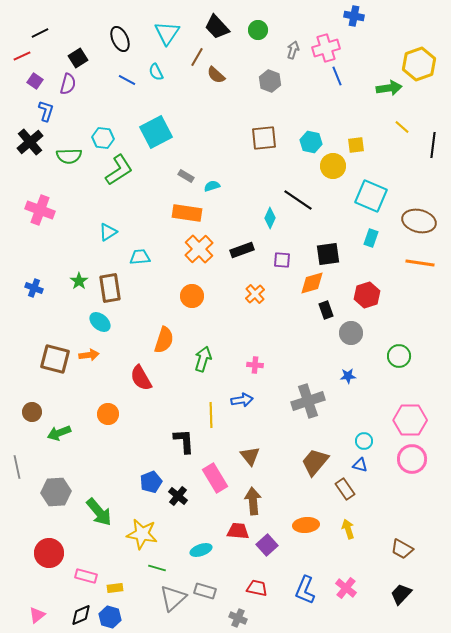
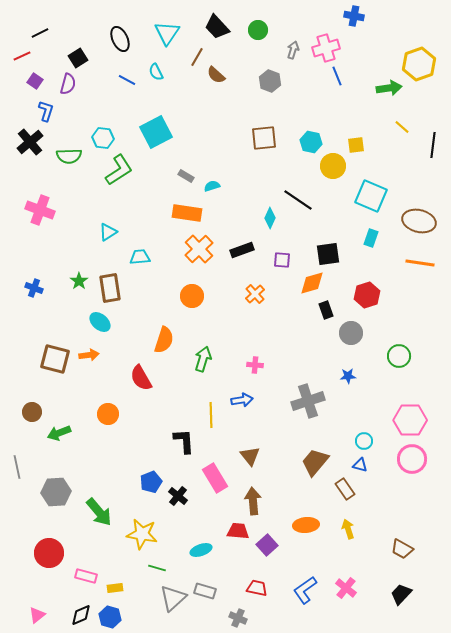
blue L-shape at (305, 590): rotated 32 degrees clockwise
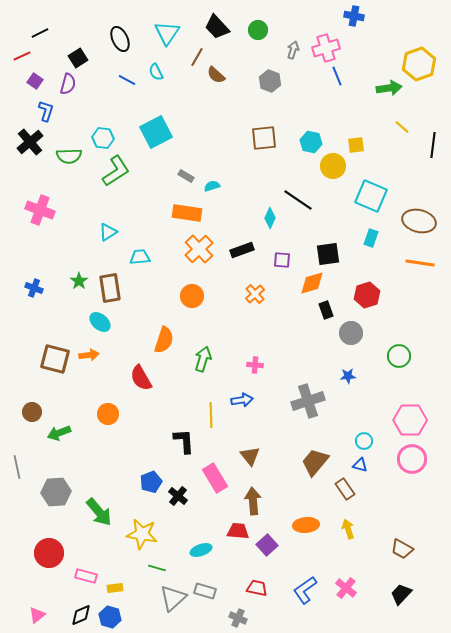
green L-shape at (119, 170): moved 3 px left, 1 px down
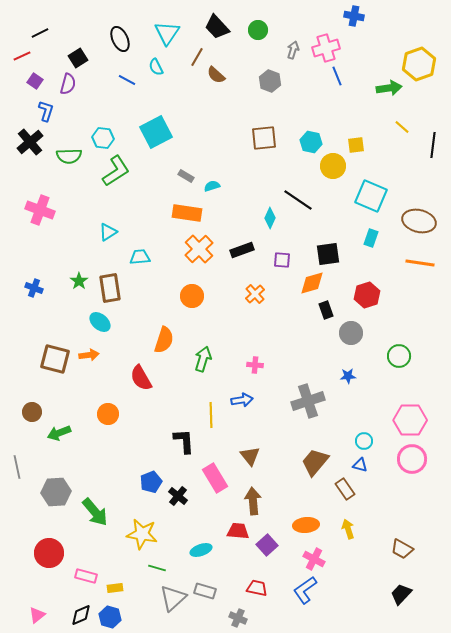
cyan semicircle at (156, 72): moved 5 px up
green arrow at (99, 512): moved 4 px left
pink cross at (346, 588): moved 32 px left, 29 px up; rotated 10 degrees counterclockwise
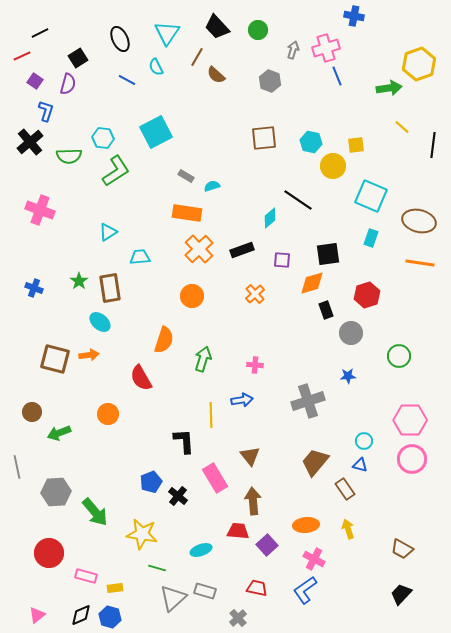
cyan diamond at (270, 218): rotated 25 degrees clockwise
gray cross at (238, 618): rotated 24 degrees clockwise
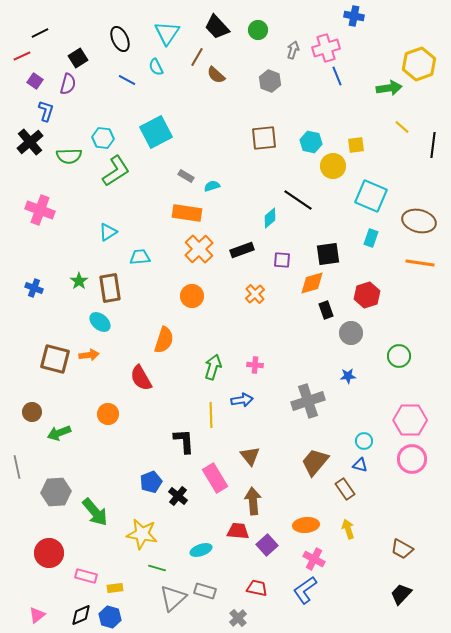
green arrow at (203, 359): moved 10 px right, 8 px down
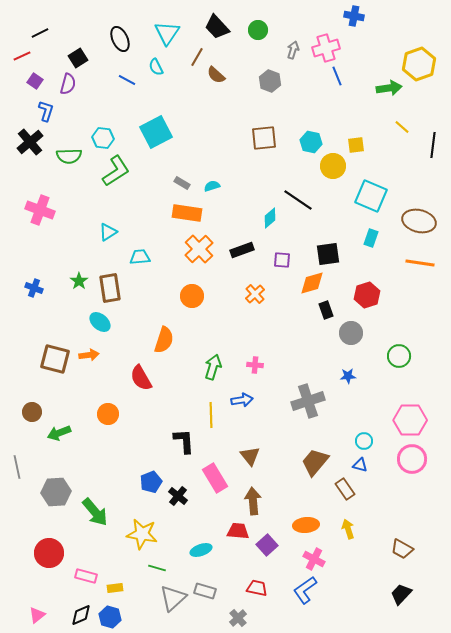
gray rectangle at (186, 176): moved 4 px left, 7 px down
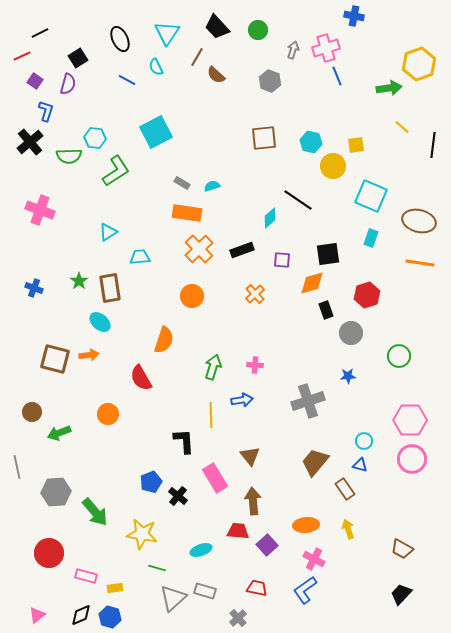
cyan hexagon at (103, 138): moved 8 px left
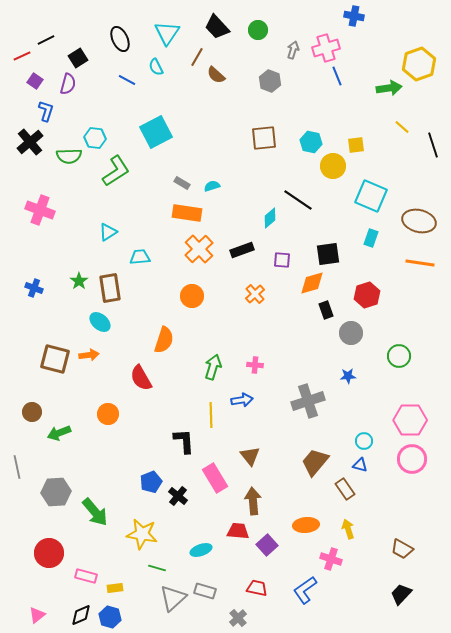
black line at (40, 33): moved 6 px right, 7 px down
black line at (433, 145): rotated 25 degrees counterclockwise
pink cross at (314, 559): moved 17 px right; rotated 10 degrees counterclockwise
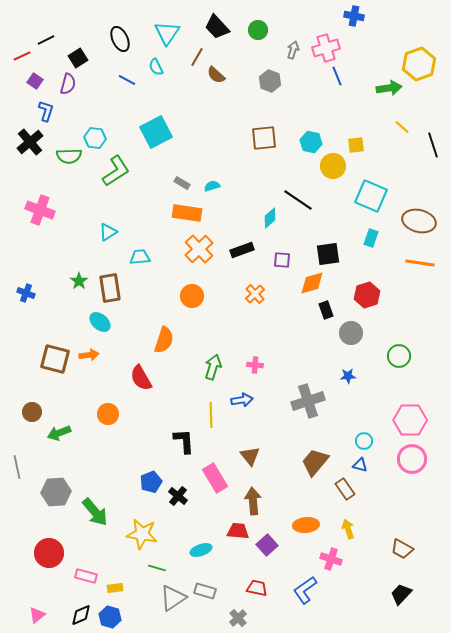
blue cross at (34, 288): moved 8 px left, 5 px down
gray triangle at (173, 598): rotated 8 degrees clockwise
